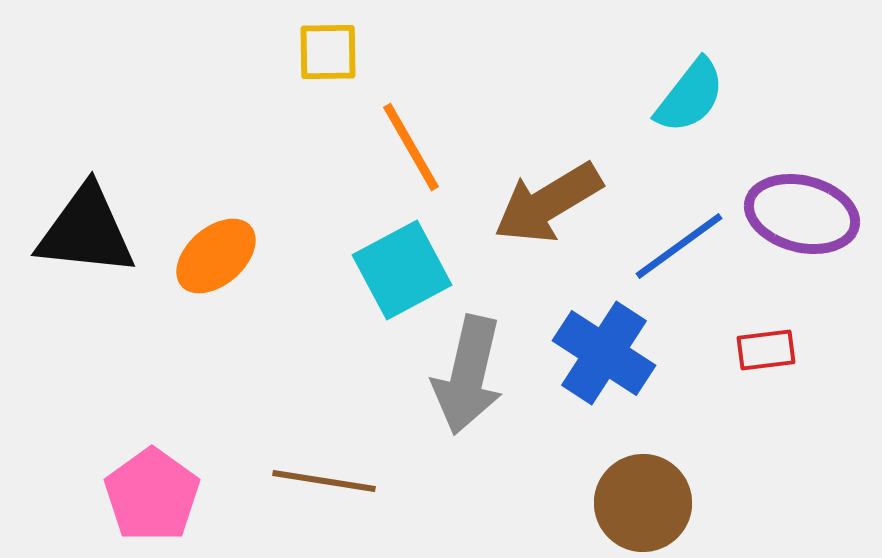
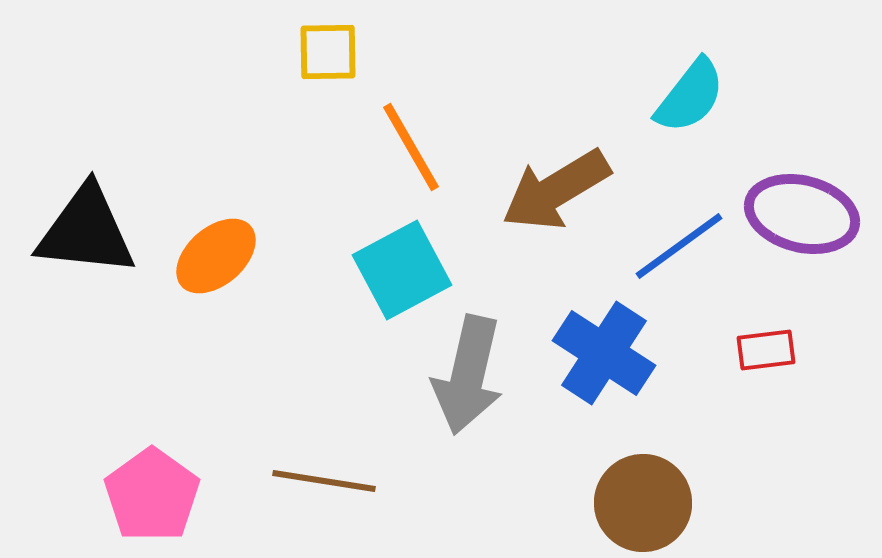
brown arrow: moved 8 px right, 13 px up
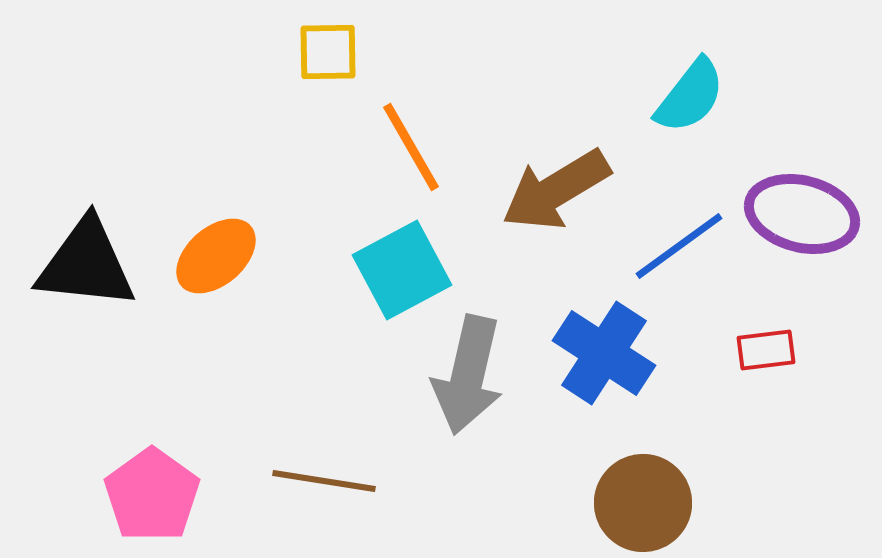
black triangle: moved 33 px down
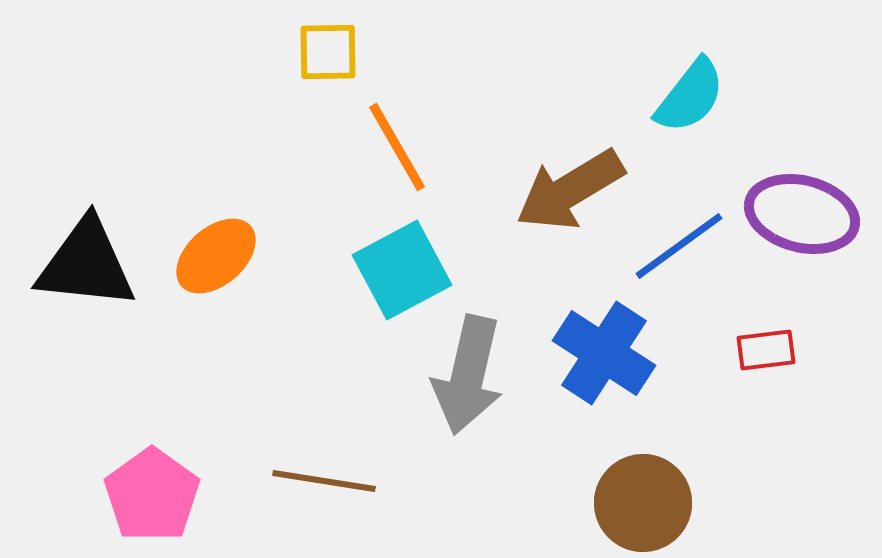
orange line: moved 14 px left
brown arrow: moved 14 px right
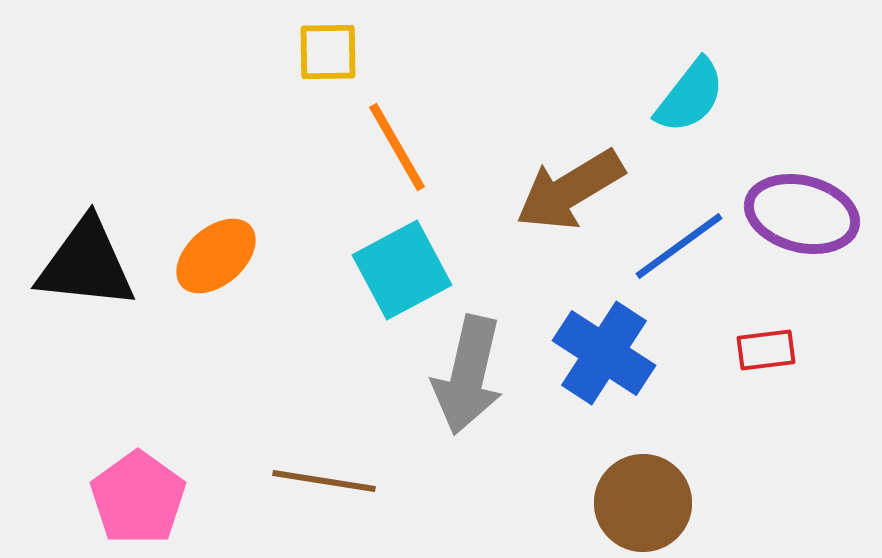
pink pentagon: moved 14 px left, 3 px down
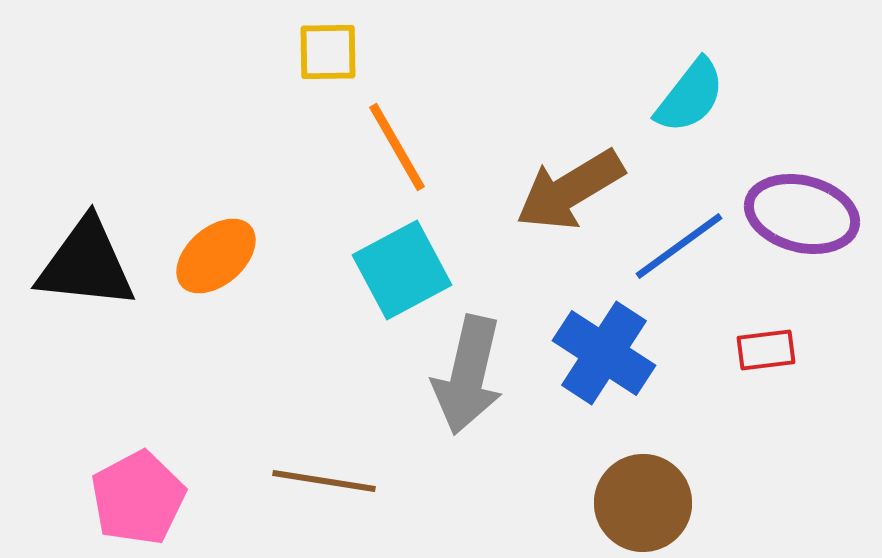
pink pentagon: rotated 8 degrees clockwise
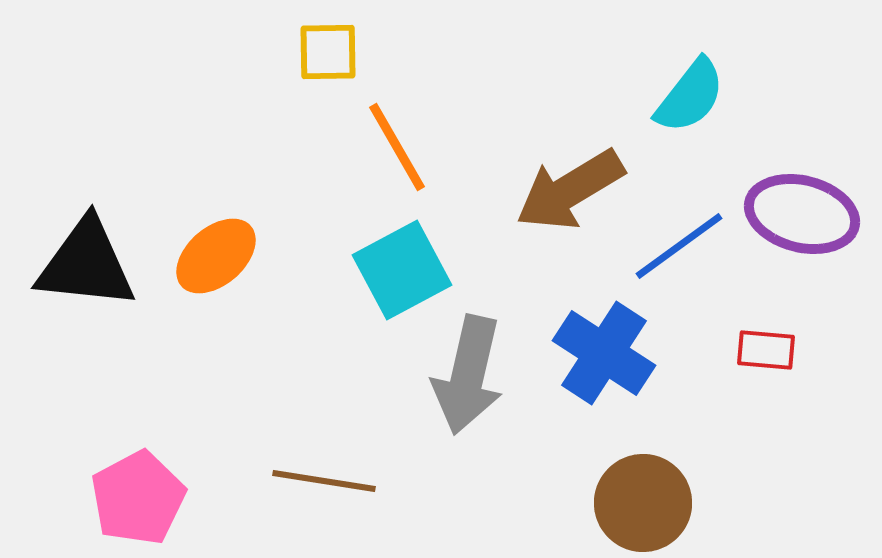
red rectangle: rotated 12 degrees clockwise
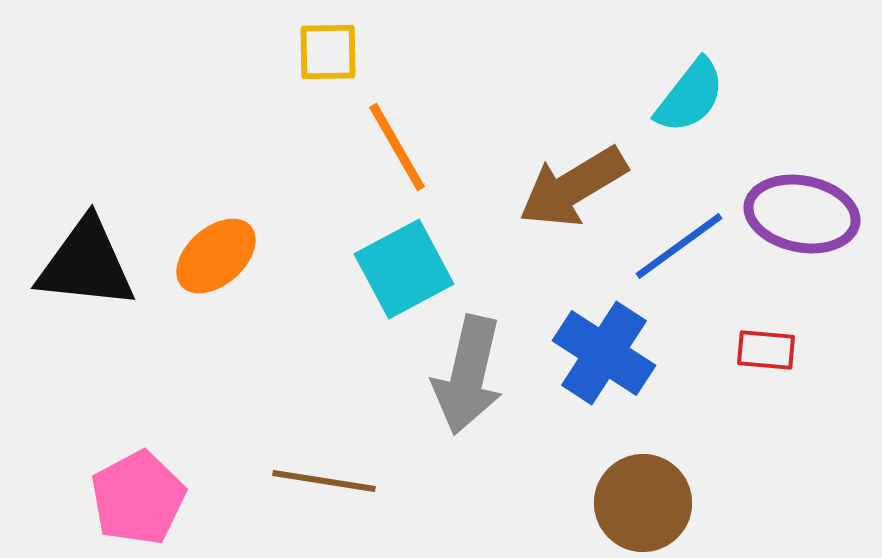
brown arrow: moved 3 px right, 3 px up
purple ellipse: rotated 3 degrees counterclockwise
cyan square: moved 2 px right, 1 px up
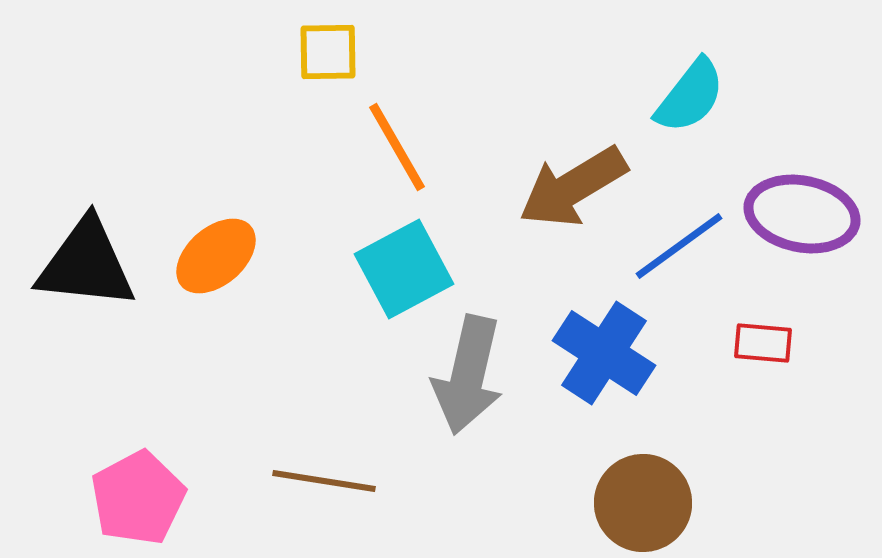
red rectangle: moved 3 px left, 7 px up
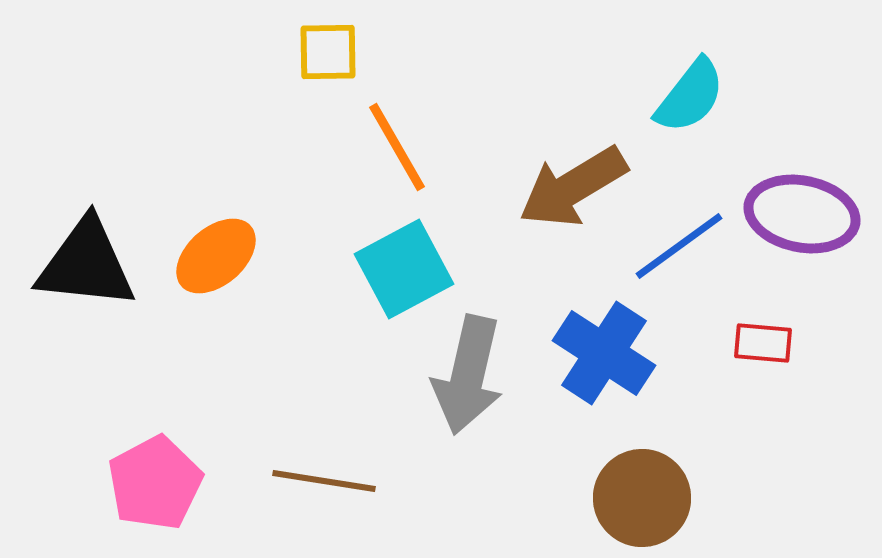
pink pentagon: moved 17 px right, 15 px up
brown circle: moved 1 px left, 5 px up
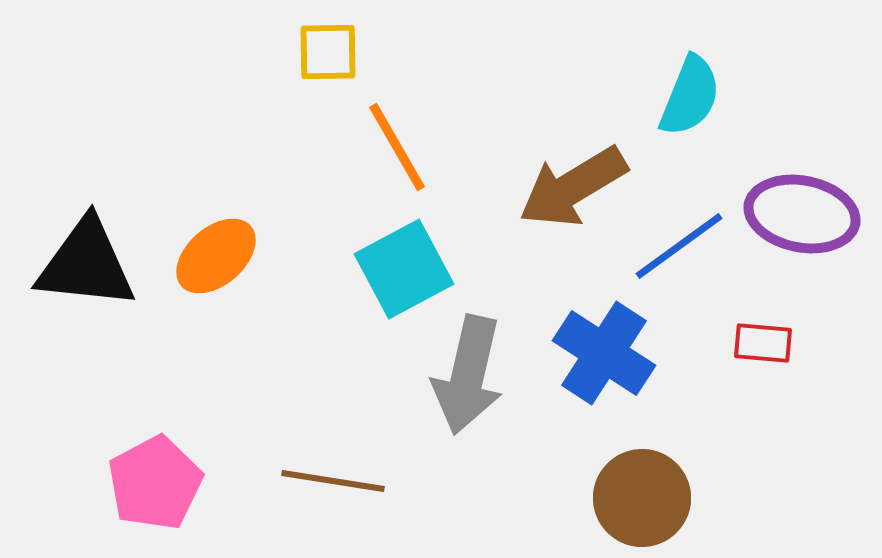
cyan semicircle: rotated 16 degrees counterclockwise
brown line: moved 9 px right
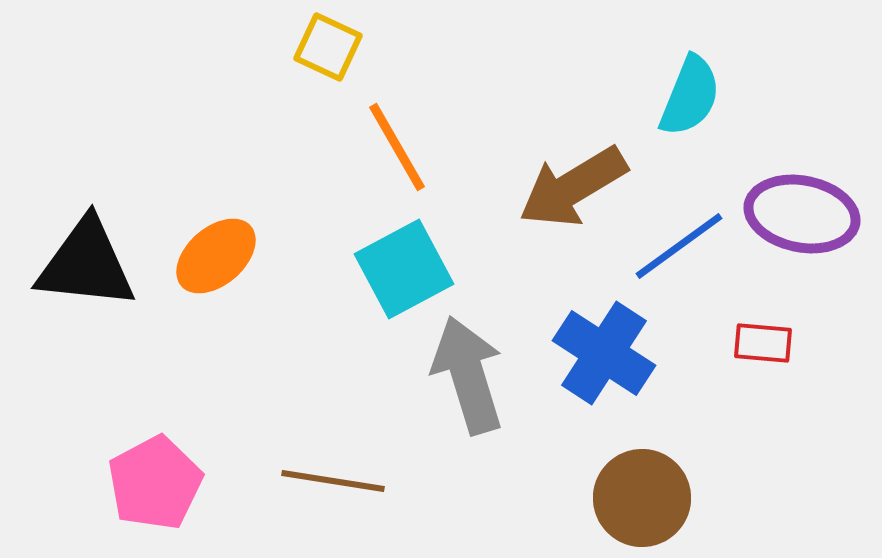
yellow square: moved 5 px up; rotated 26 degrees clockwise
gray arrow: rotated 150 degrees clockwise
